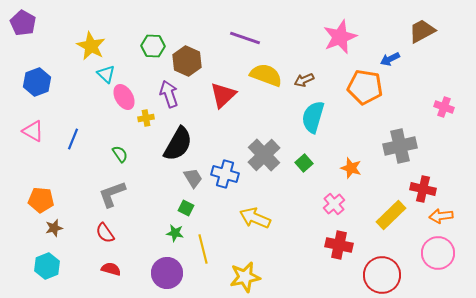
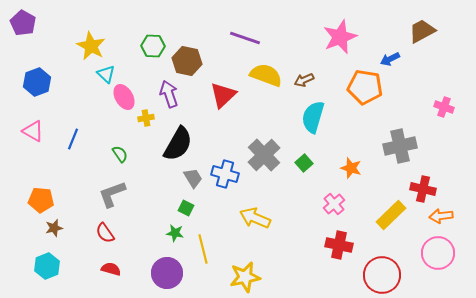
brown hexagon at (187, 61): rotated 12 degrees counterclockwise
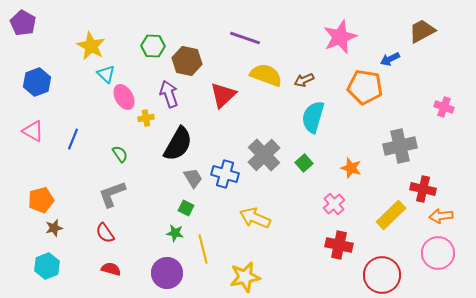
orange pentagon at (41, 200): rotated 20 degrees counterclockwise
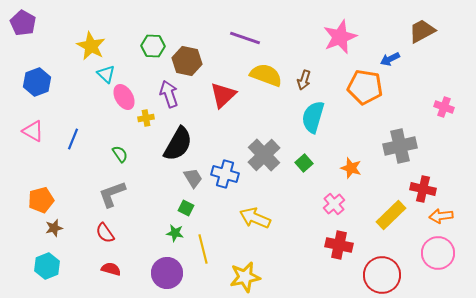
brown arrow at (304, 80): rotated 48 degrees counterclockwise
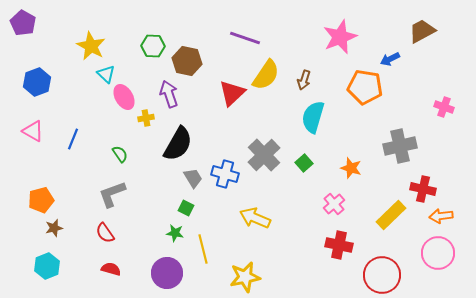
yellow semicircle at (266, 75): rotated 104 degrees clockwise
red triangle at (223, 95): moved 9 px right, 2 px up
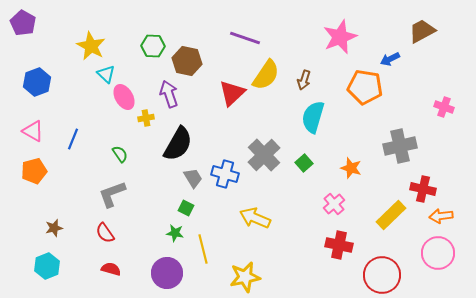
orange pentagon at (41, 200): moved 7 px left, 29 px up
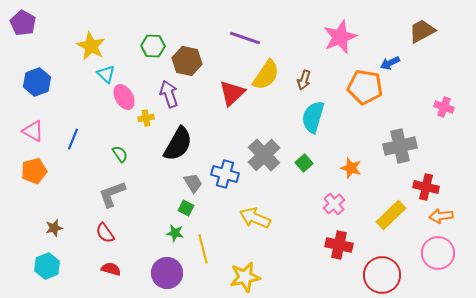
blue arrow at (390, 59): moved 4 px down
gray trapezoid at (193, 178): moved 5 px down
red cross at (423, 189): moved 3 px right, 2 px up
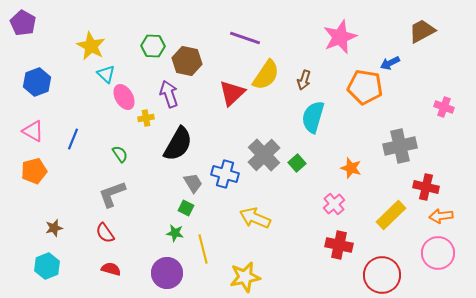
green square at (304, 163): moved 7 px left
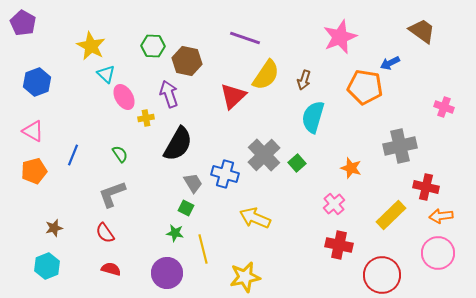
brown trapezoid at (422, 31): rotated 64 degrees clockwise
red triangle at (232, 93): moved 1 px right, 3 px down
blue line at (73, 139): moved 16 px down
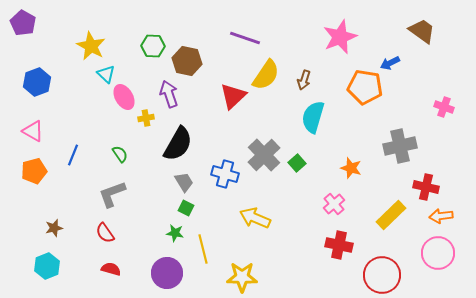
gray trapezoid at (193, 183): moved 9 px left, 1 px up
yellow star at (245, 277): moved 3 px left; rotated 12 degrees clockwise
